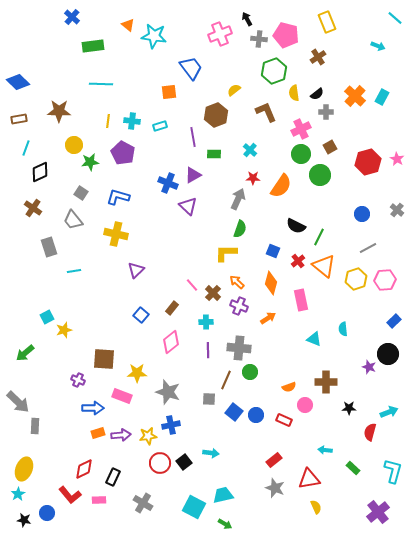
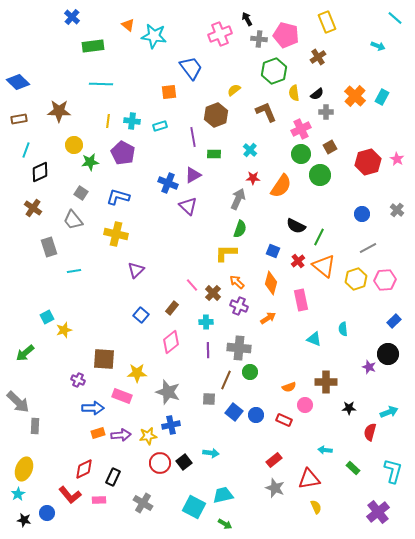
cyan line at (26, 148): moved 2 px down
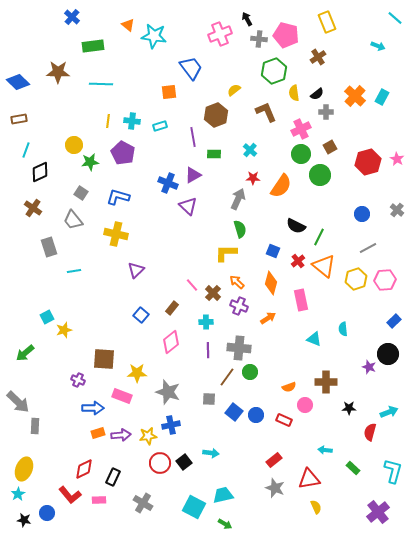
brown star at (59, 111): moved 1 px left, 39 px up
green semicircle at (240, 229): rotated 36 degrees counterclockwise
brown line at (226, 380): moved 1 px right, 3 px up; rotated 12 degrees clockwise
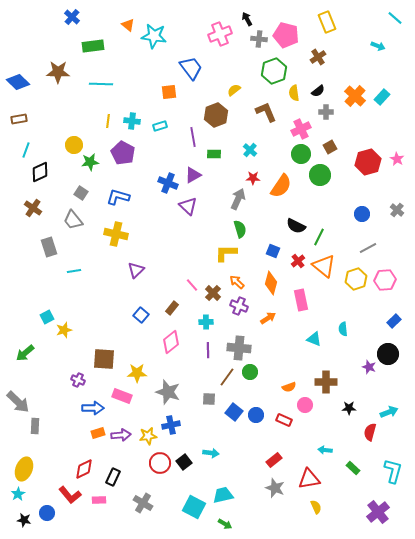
black semicircle at (317, 94): moved 1 px right, 3 px up
cyan rectangle at (382, 97): rotated 14 degrees clockwise
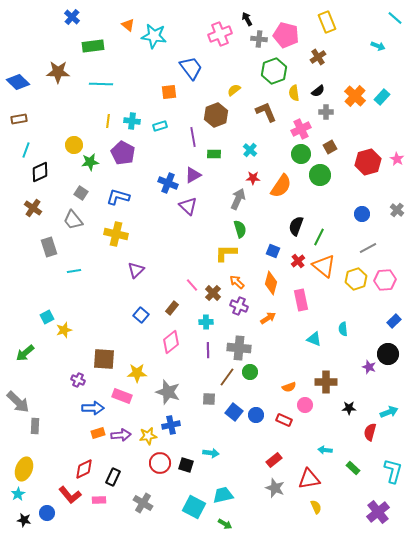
black semicircle at (296, 226): rotated 84 degrees clockwise
black square at (184, 462): moved 2 px right, 3 px down; rotated 35 degrees counterclockwise
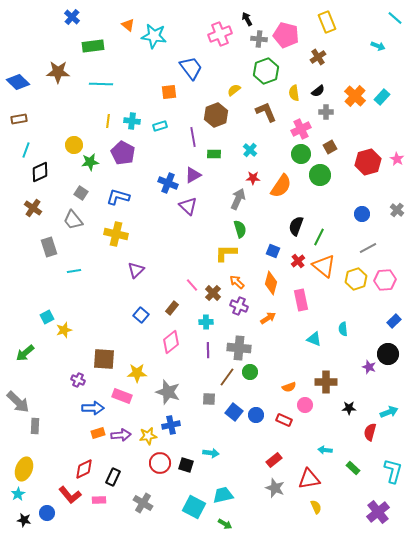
green hexagon at (274, 71): moved 8 px left
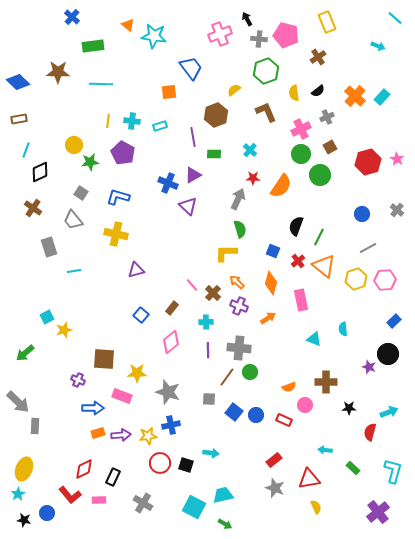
gray cross at (326, 112): moved 1 px right, 5 px down; rotated 24 degrees counterclockwise
purple triangle at (136, 270): rotated 30 degrees clockwise
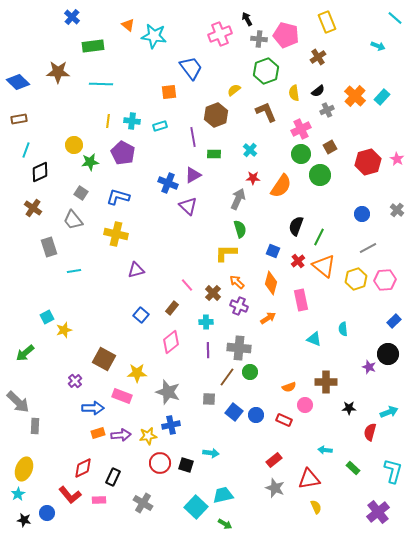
gray cross at (327, 117): moved 7 px up
pink line at (192, 285): moved 5 px left
brown square at (104, 359): rotated 25 degrees clockwise
purple cross at (78, 380): moved 3 px left, 1 px down; rotated 24 degrees clockwise
red diamond at (84, 469): moved 1 px left, 1 px up
cyan square at (194, 507): moved 2 px right; rotated 15 degrees clockwise
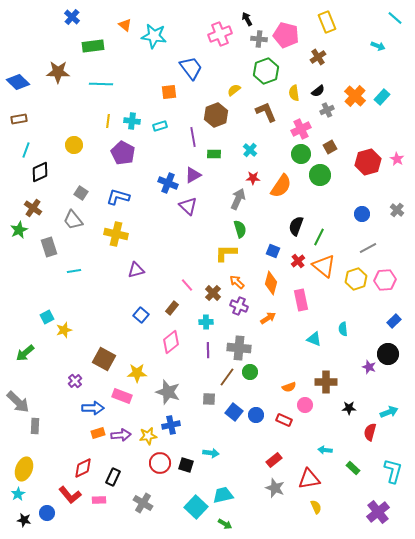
orange triangle at (128, 25): moved 3 px left
green star at (90, 162): moved 71 px left, 68 px down; rotated 18 degrees counterclockwise
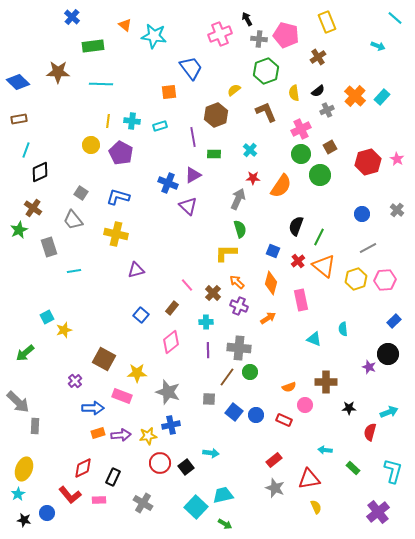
yellow circle at (74, 145): moved 17 px right
purple pentagon at (123, 153): moved 2 px left
black square at (186, 465): moved 2 px down; rotated 35 degrees clockwise
